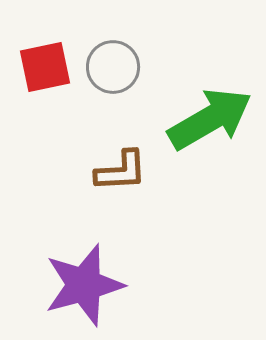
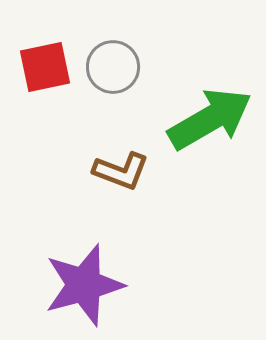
brown L-shape: rotated 24 degrees clockwise
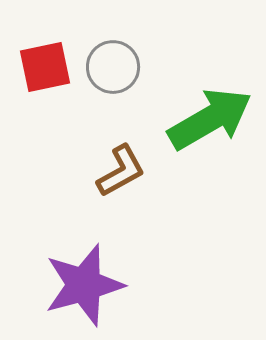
brown L-shape: rotated 50 degrees counterclockwise
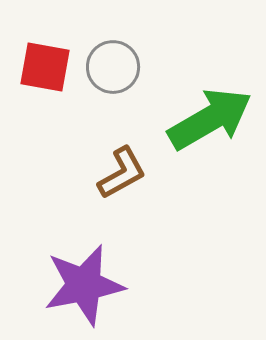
red square: rotated 22 degrees clockwise
brown L-shape: moved 1 px right, 2 px down
purple star: rotated 4 degrees clockwise
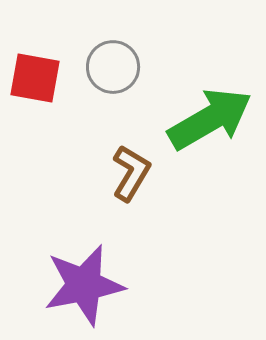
red square: moved 10 px left, 11 px down
brown L-shape: moved 9 px right; rotated 30 degrees counterclockwise
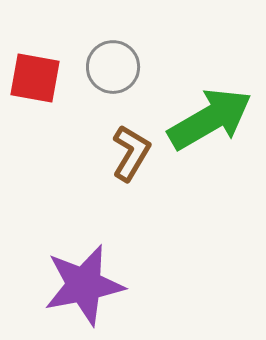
brown L-shape: moved 20 px up
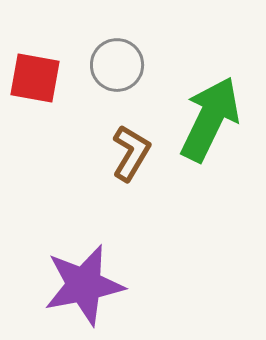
gray circle: moved 4 px right, 2 px up
green arrow: rotated 34 degrees counterclockwise
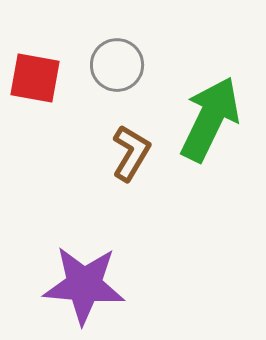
purple star: rotated 16 degrees clockwise
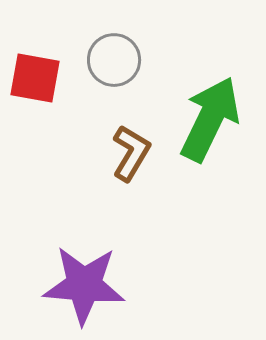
gray circle: moved 3 px left, 5 px up
